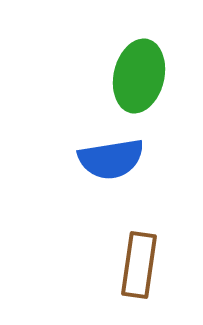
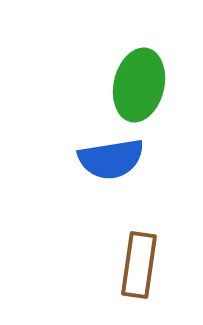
green ellipse: moved 9 px down
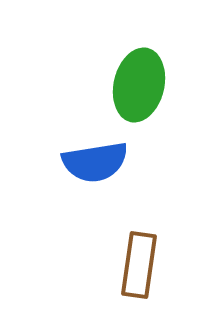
blue semicircle: moved 16 px left, 3 px down
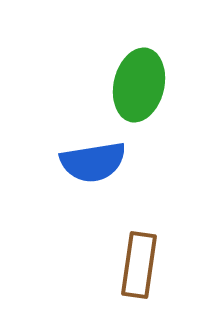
blue semicircle: moved 2 px left
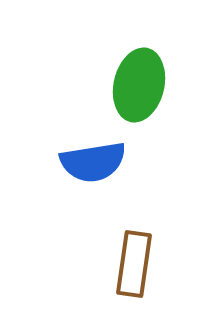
brown rectangle: moved 5 px left, 1 px up
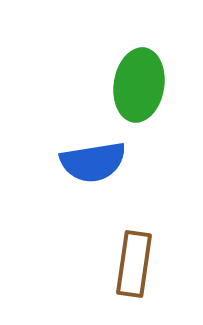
green ellipse: rotated 4 degrees counterclockwise
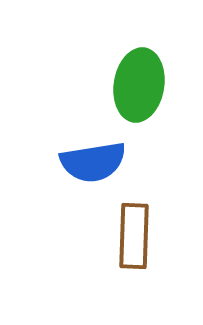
brown rectangle: moved 28 px up; rotated 6 degrees counterclockwise
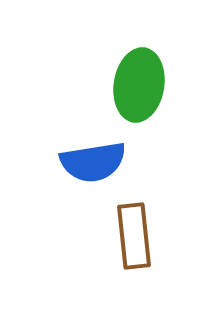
brown rectangle: rotated 8 degrees counterclockwise
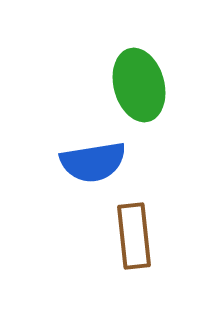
green ellipse: rotated 24 degrees counterclockwise
